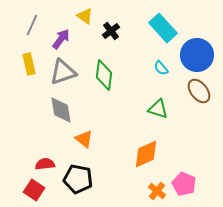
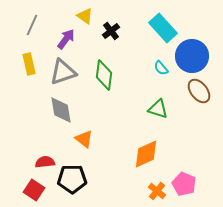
purple arrow: moved 5 px right
blue circle: moved 5 px left, 1 px down
red semicircle: moved 2 px up
black pentagon: moved 6 px left; rotated 12 degrees counterclockwise
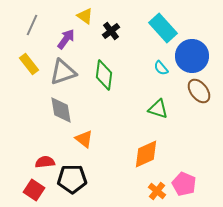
yellow rectangle: rotated 25 degrees counterclockwise
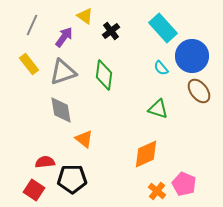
purple arrow: moved 2 px left, 2 px up
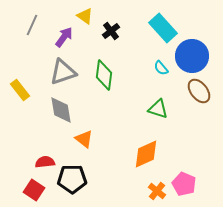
yellow rectangle: moved 9 px left, 26 px down
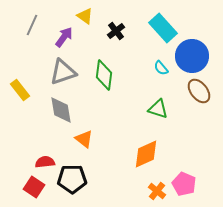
black cross: moved 5 px right
red square: moved 3 px up
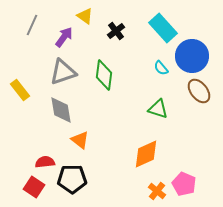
orange triangle: moved 4 px left, 1 px down
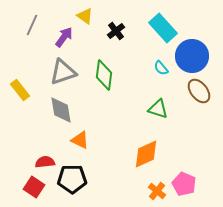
orange triangle: rotated 12 degrees counterclockwise
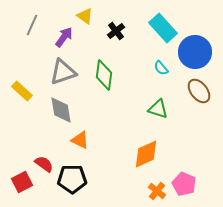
blue circle: moved 3 px right, 4 px up
yellow rectangle: moved 2 px right, 1 px down; rotated 10 degrees counterclockwise
red semicircle: moved 1 px left, 2 px down; rotated 42 degrees clockwise
red square: moved 12 px left, 5 px up; rotated 30 degrees clockwise
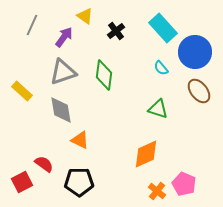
black pentagon: moved 7 px right, 3 px down
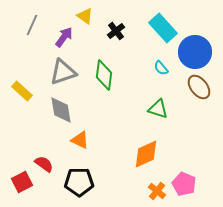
brown ellipse: moved 4 px up
